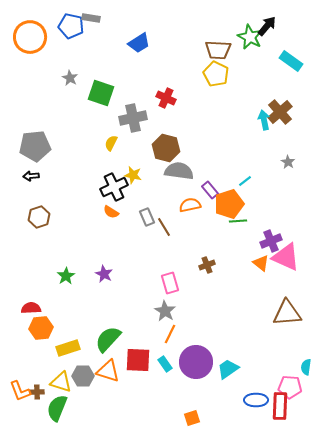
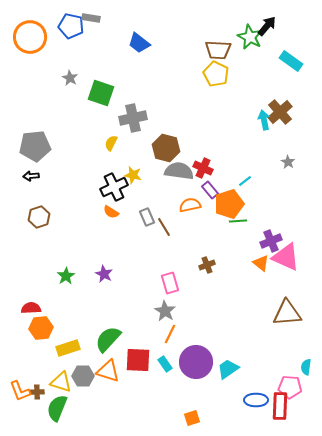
blue trapezoid at (139, 43): rotated 70 degrees clockwise
red cross at (166, 98): moved 37 px right, 70 px down
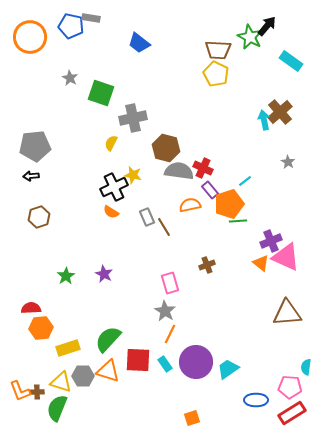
red rectangle at (280, 406): moved 12 px right, 7 px down; rotated 56 degrees clockwise
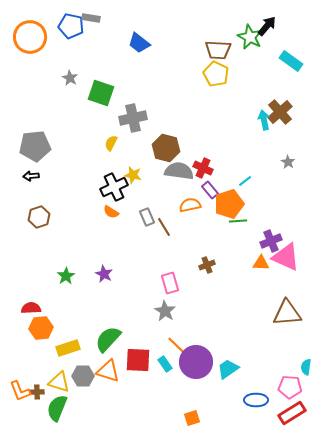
orange triangle at (261, 263): rotated 36 degrees counterclockwise
orange line at (170, 334): moved 6 px right, 11 px down; rotated 72 degrees counterclockwise
yellow triangle at (61, 382): moved 2 px left
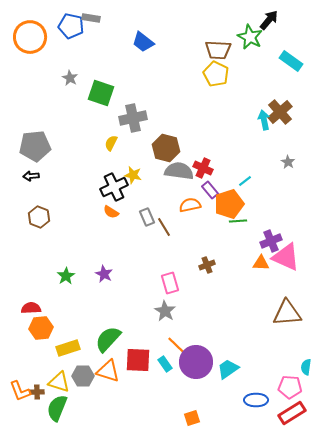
black arrow at (267, 26): moved 2 px right, 6 px up
blue trapezoid at (139, 43): moved 4 px right, 1 px up
brown hexagon at (39, 217): rotated 20 degrees counterclockwise
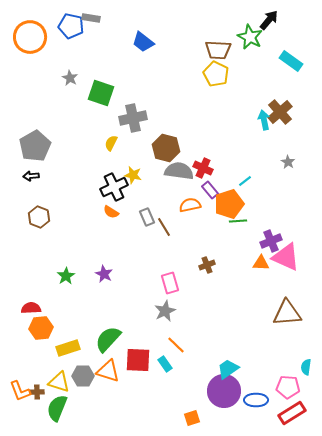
gray pentagon at (35, 146): rotated 24 degrees counterclockwise
gray star at (165, 311): rotated 15 degrees clockwise
purple circle at (196, 362): moved 28 px right, 29 px down
pink pentagon at (290, 387): moved 2 px left
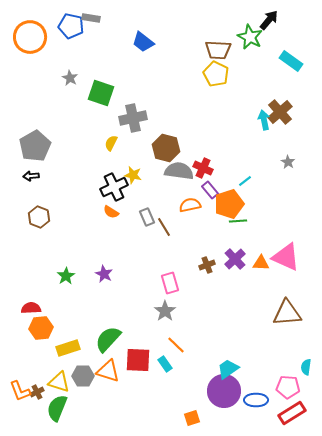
purple cross at (271, 241): moved 36 px left, 18 px down; rotated 20 degrees counterclockwise
gray star at (165, 311): rotated 10 degrees counterclockwise
brown cross at (37, 392): rotated 24 degrees counterclockwise
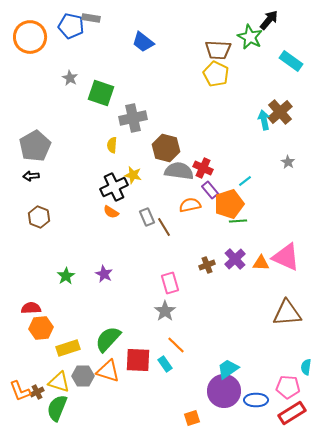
yellow semicircle at (111, 143): moved 1 px right, 2 px down; rotated 21 degrees counterclockwise
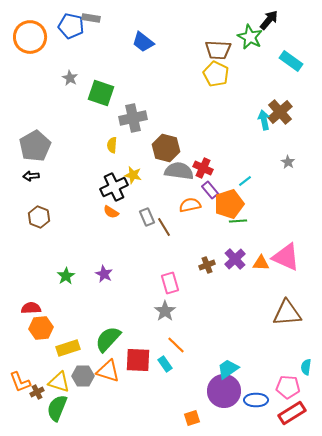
orange L-shape at (20, 391): moved 9 px up
